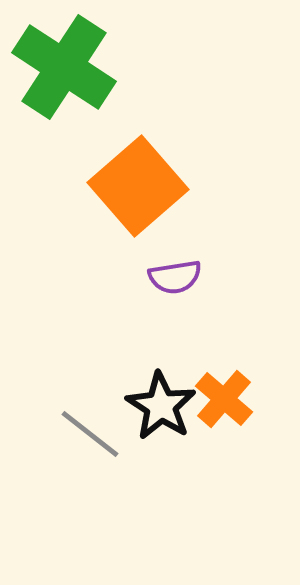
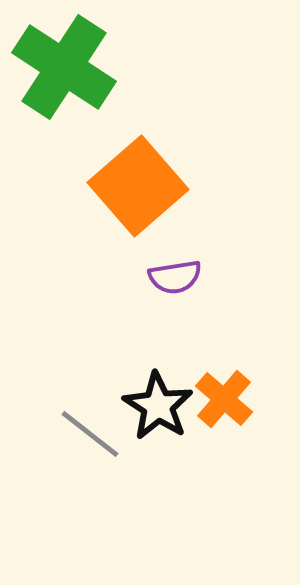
black star: moved 3 px left
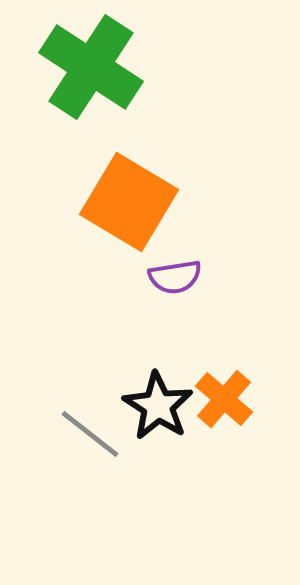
green cross: moved 27 px right
orange square: moved 9 px left, 16 px down; rotated 18 degrees counterclockwise
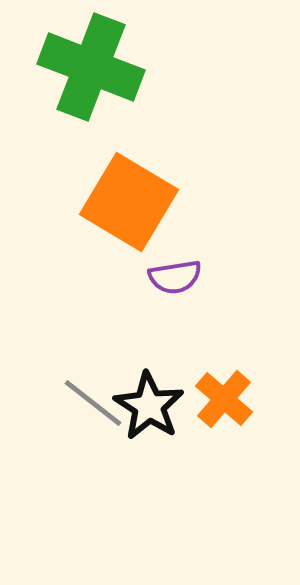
green cross: rotated 12 degrees counterclockwise
black star: moved 9 px left
gray line: moved 3 px right, 31 px up
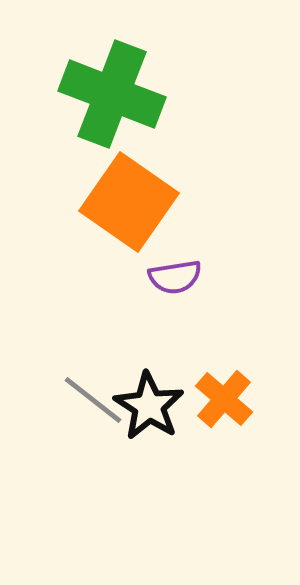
green cross: moved 21 px right, 27 px down
orange square: rotated 4 degrees clockwise
gray line: moved 3 px up
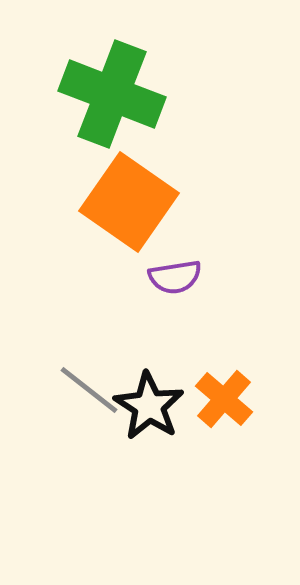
gray line: moved 4 px left, 10 px up
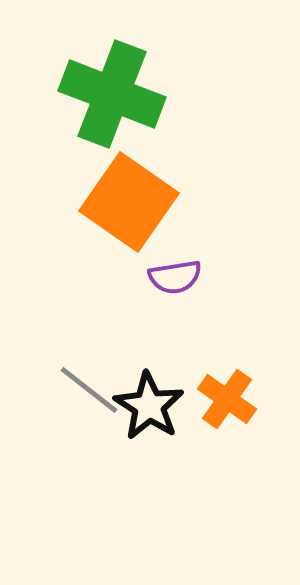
orange cross: moved 3 px right; rotated 6 degrees counterclockwise
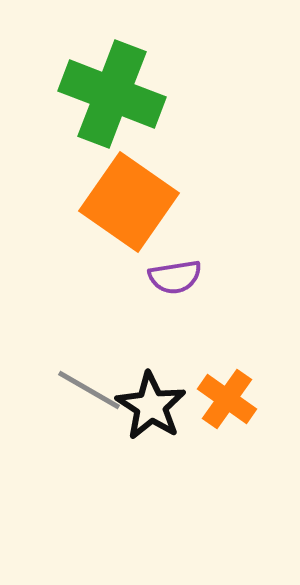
gray line: rotated 8 degrees counterclockwise
black star: moved 2 px right
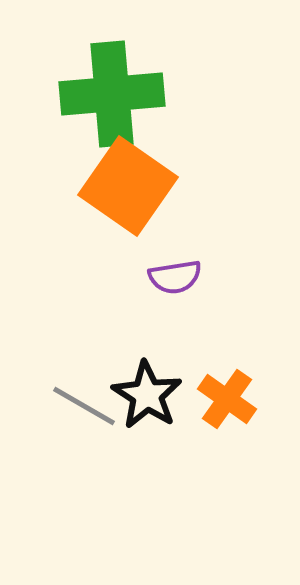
green cross: rotated 26 degrees counterclockwise
orange square: moved 1 px left, 16 px up
gray line: moved 5 px left, 16 px down
black star: moved 4 px left, 11 px up
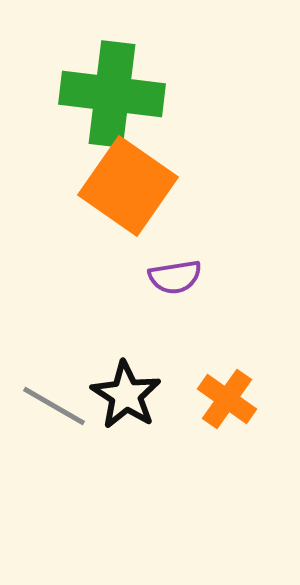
green cross: rotated 12 degrees clockwise
black star: moved 21 px left
gray line: moved 30 px left
